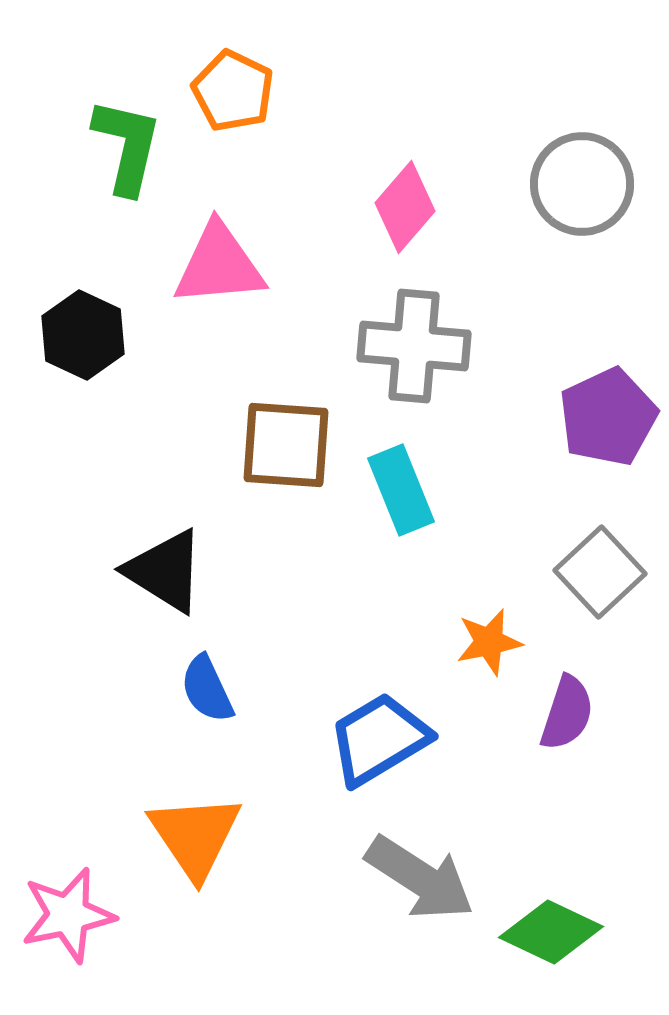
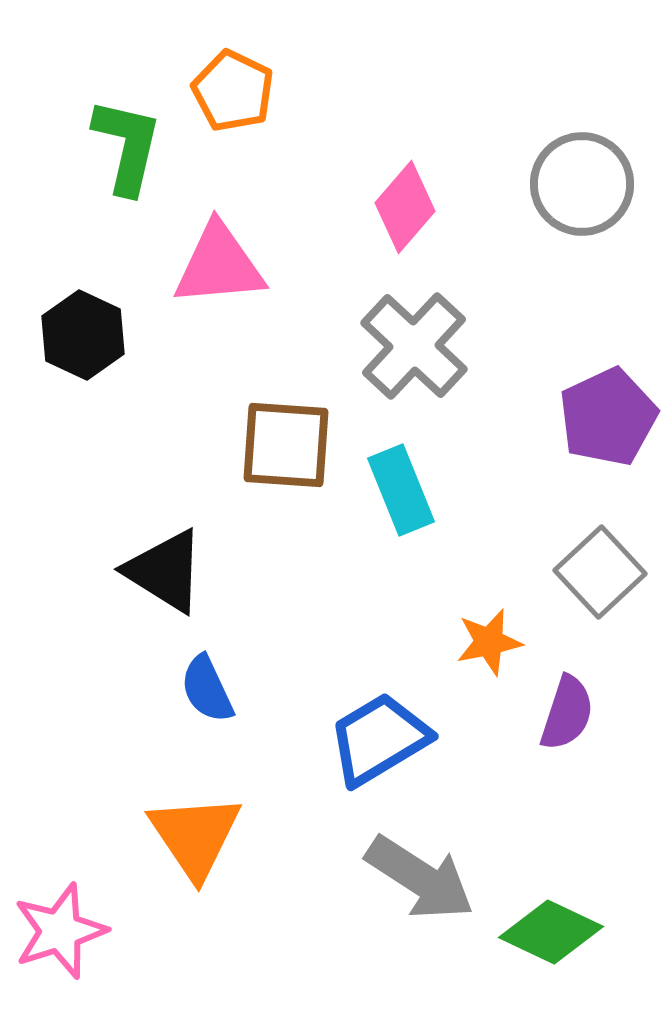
gray cross: rotated 38 degrees clockwise
pink star: moved 8 px left, 16 px down; rotated 6 degrees counterclockwise
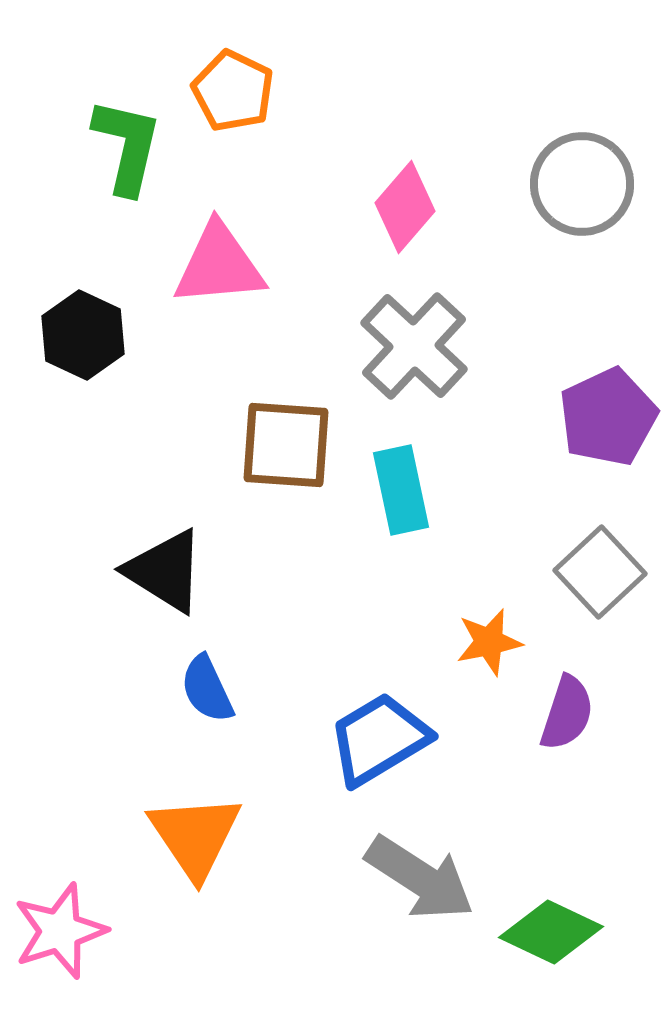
cyan rectangle: rotated 10 degrees clockwise
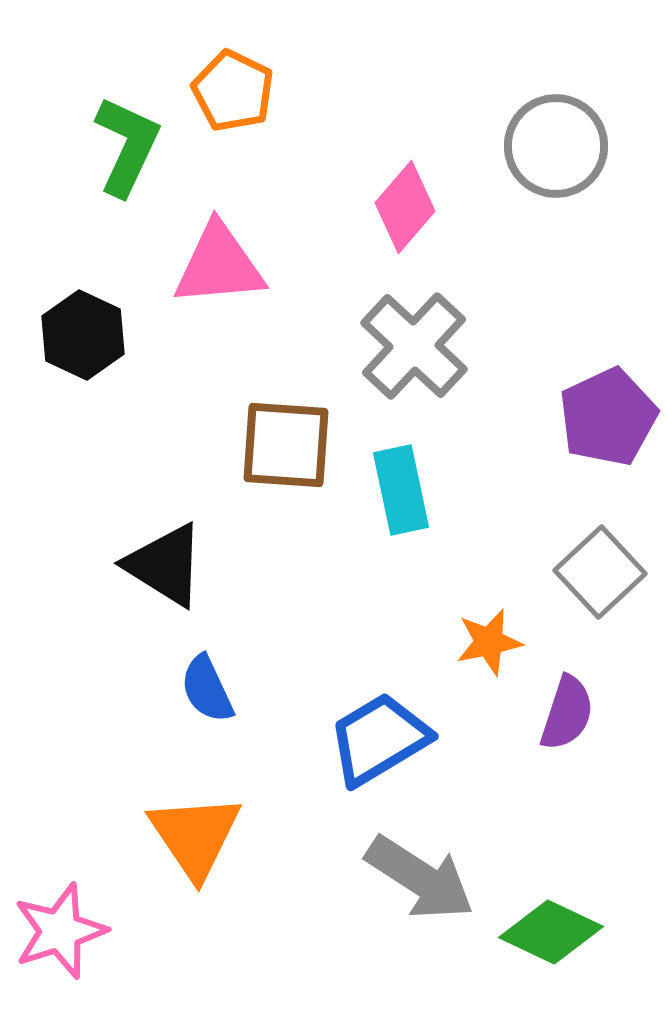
green L-shape: rotated 12 degrees clockwise
gray circle: moved 26 px left, 38 px up
black triangle: moved 6 px up
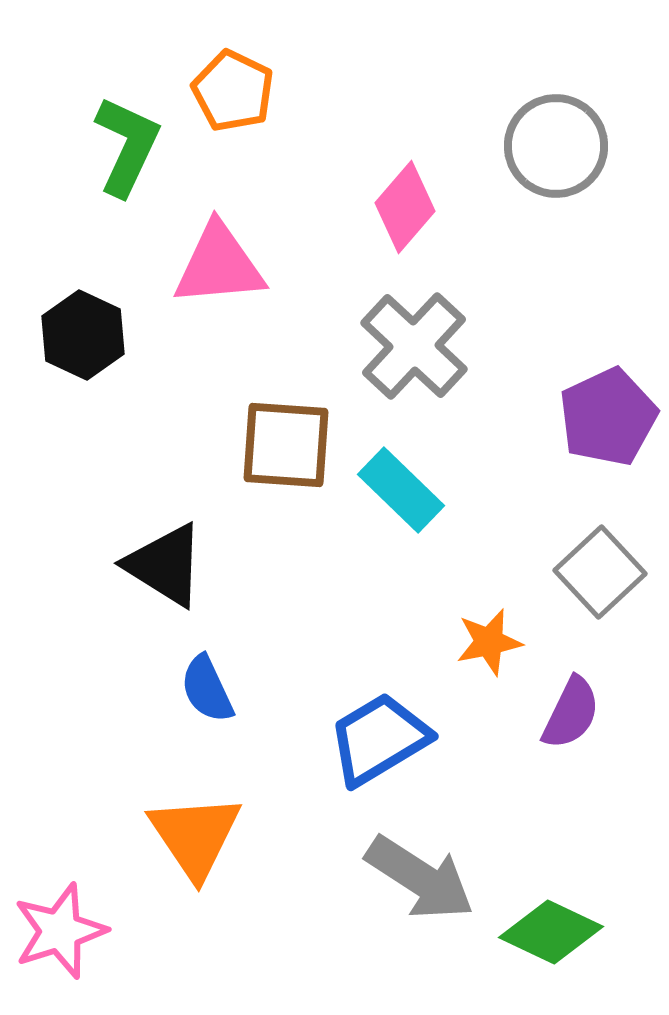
cyan rectangle: rotated 34 degrees counterclockwise
purple semicircle: moved 4 px right; rotated 8 degrees clockwise
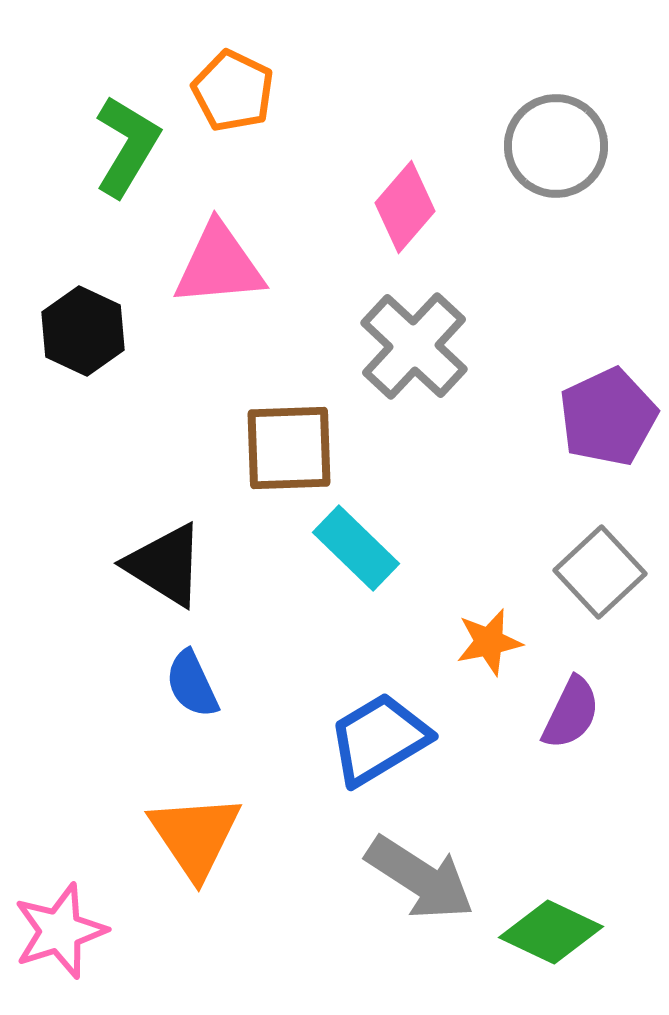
green L-shape: rotated 6 degrees clockwise
black hexagon: moved 4 px up
brown square: moved 3 px right, 3 px down; rotated 6 degrees counterclockwise
cyan rectangle: moved 45 px left, 58 px down
blue semicircle: moved 15 px left, 5 px up
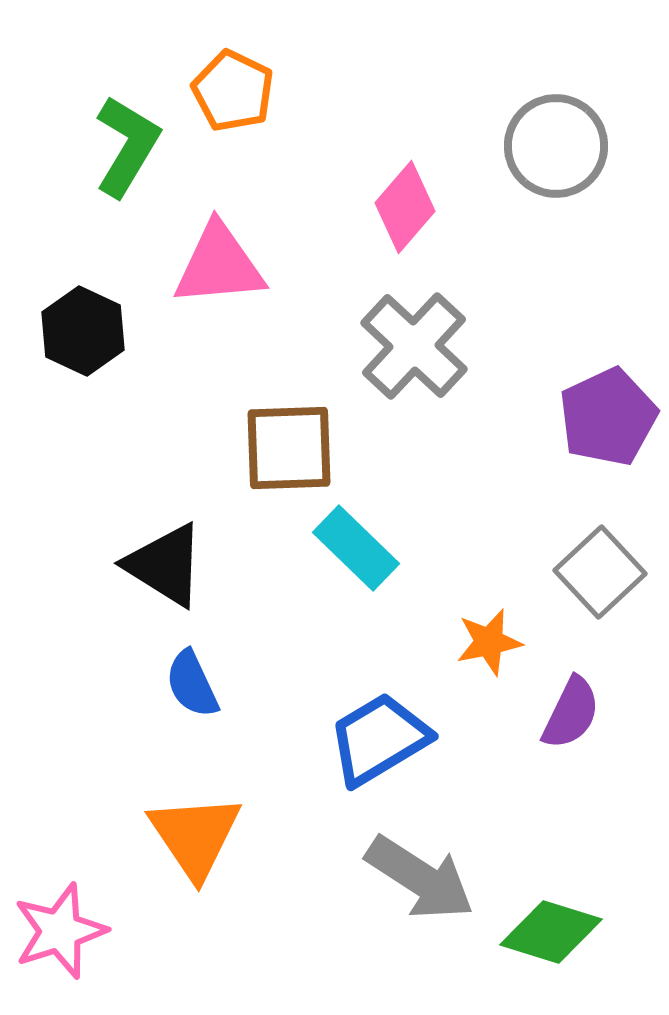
green diamond: rotated 8 degrees counterclockwise
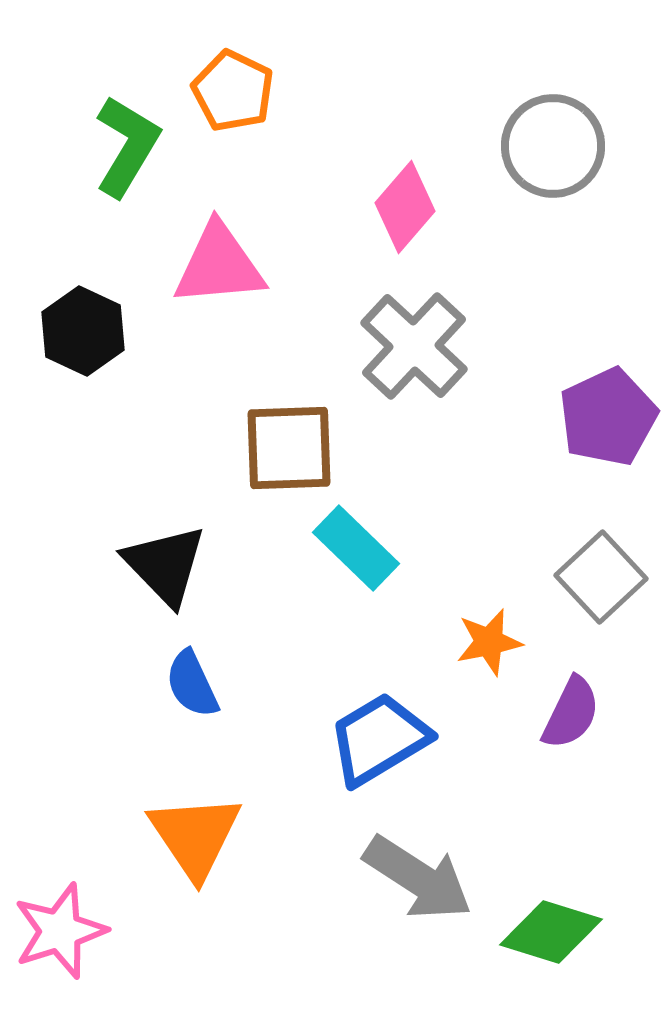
gray circle: moved 3 px left
black triangle: rotated 14 degrees clockwise
gray square: moved 1 px right, 5 px down
gray arrow: moved 2 px left
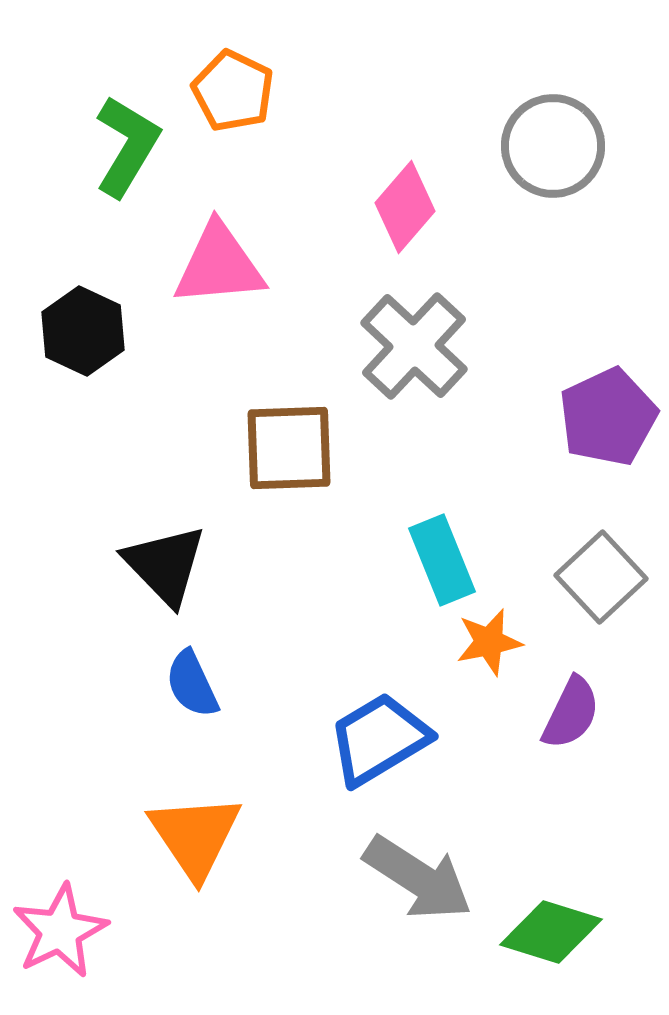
cyan rectangle: moved 86 px right, 12 px down; rotated 24 degrees clockwise
pink star: rotated 8 degrees counterclockwise
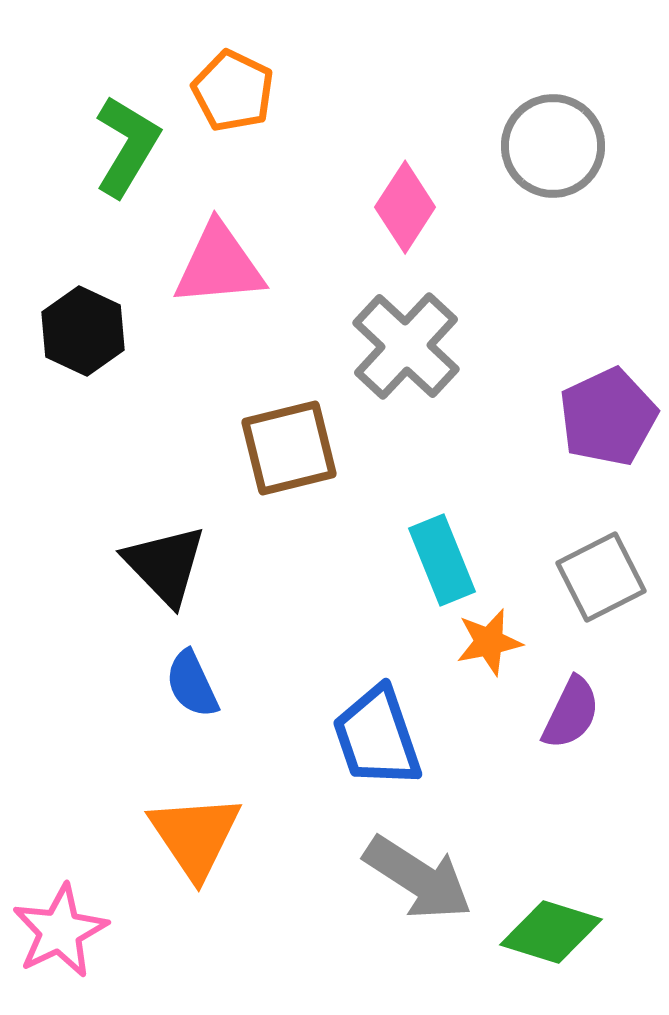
pink diamond: rotated 8 degrees counterclockwise
gray cross: moved 8 px left
brown square: rotated 12 degrees counterclockwise
gray square: rotated 16 degrees clockwise
blue trapezoid: moved 2 px left, 2 px up; rotated 78 degrees counterclockwise
